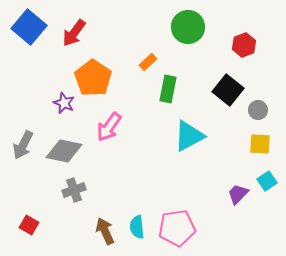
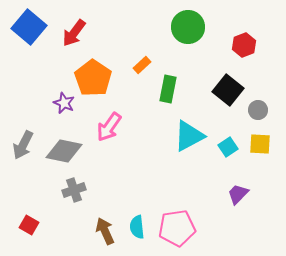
orange rectangle: moved 6 px left, 3 px down
cyan square: moved 39 px left, 34 px up
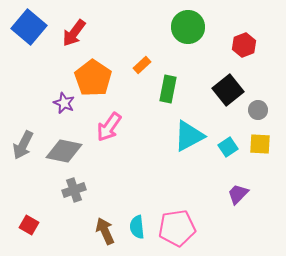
black square: rotated 12 degrees clockwise
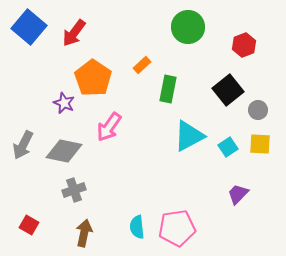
brown arrow: moved 21 px left, 2 px down; rotated 36 degrees clockwise
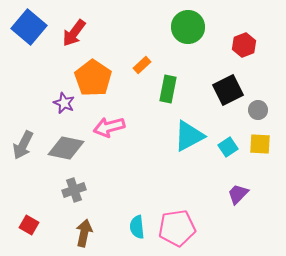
black square: rotated 12 degrees clockwise
pink arrow: rotated 40 degrees clockwise
gray diamond: moved 2 px right, 3 px up
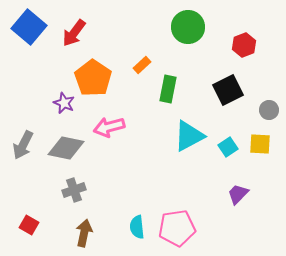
gray circle: moved 11 px right
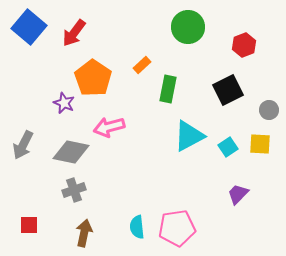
gray diamond: moved 5 px right, 4 px down
red square: rotated 30 degrees counterclockwise
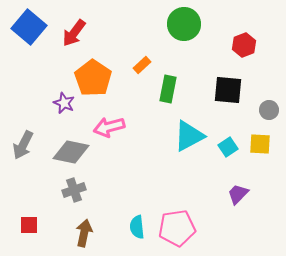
green circle: moved 4 px left, 3 px up
black square: rotated 32 degrees clockwise
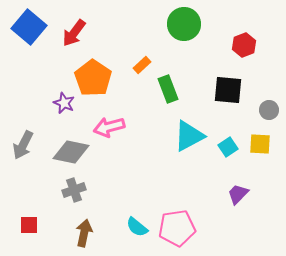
green rectangle: rotated 32 degrees counterclockwise
cyan semicircle: rotated 45 degrees counterclockwise
